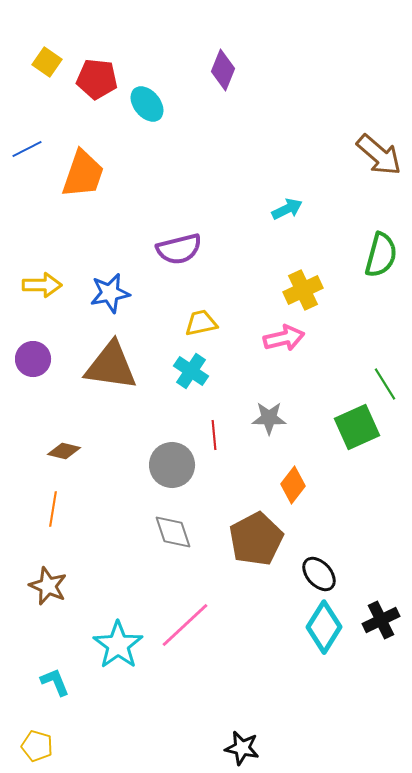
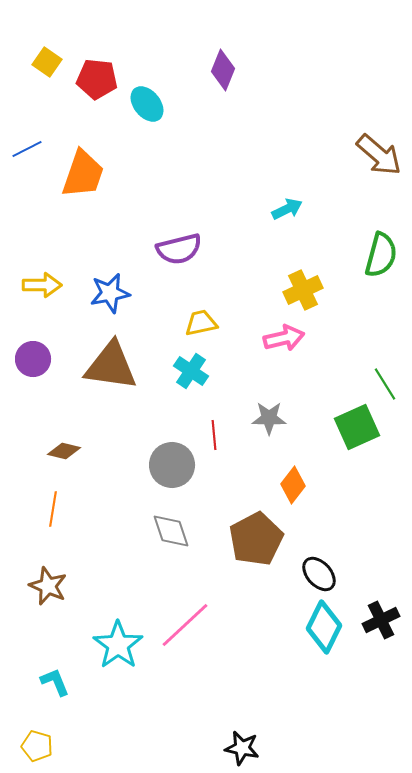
gray diamond: moved 2 px left, 1 px up
cyan diamond: rotated 6 degrees counterclockwise
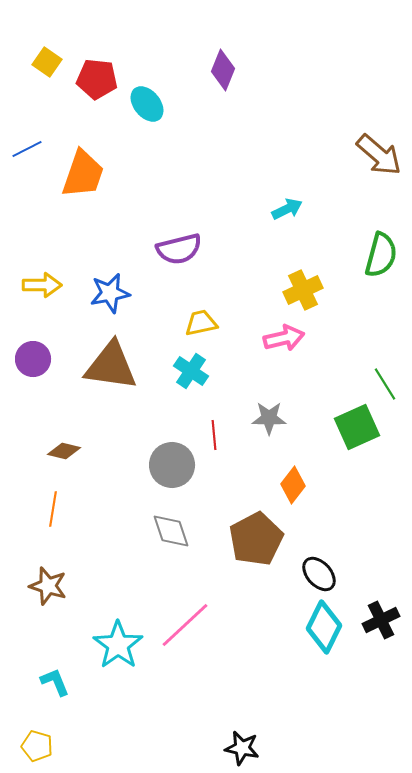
brown star: rotated 6 degrees counterclockwise
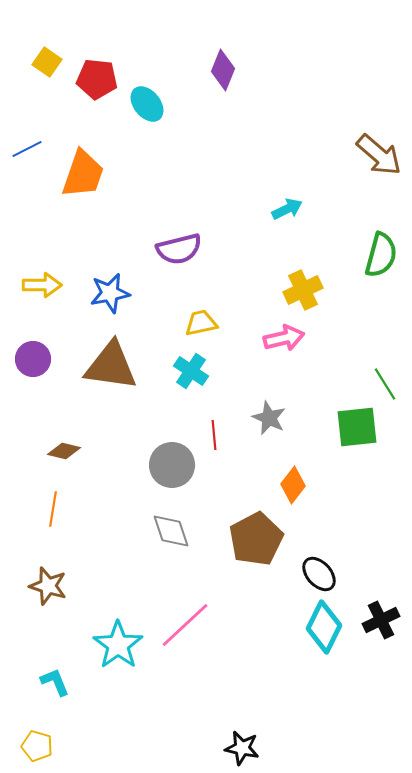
gray star: rotated 24 degrees clockwise
green square: rotated 18 degrees clockwise
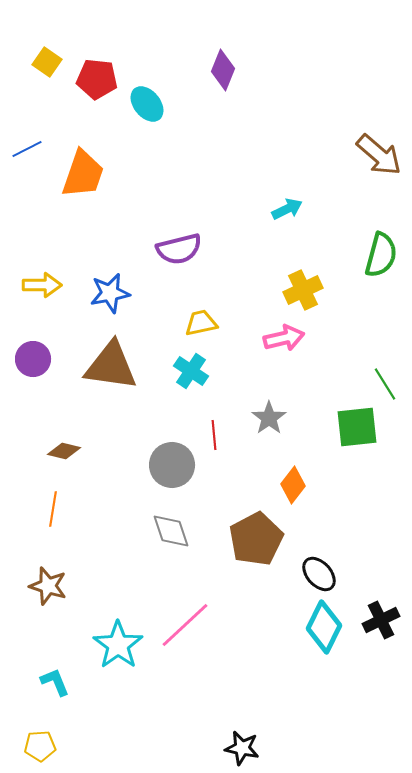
gray star: rotated 12 degrees clockwise
yellow pentagon: moved 3 px right; rotated 20 degrees counterclockwise
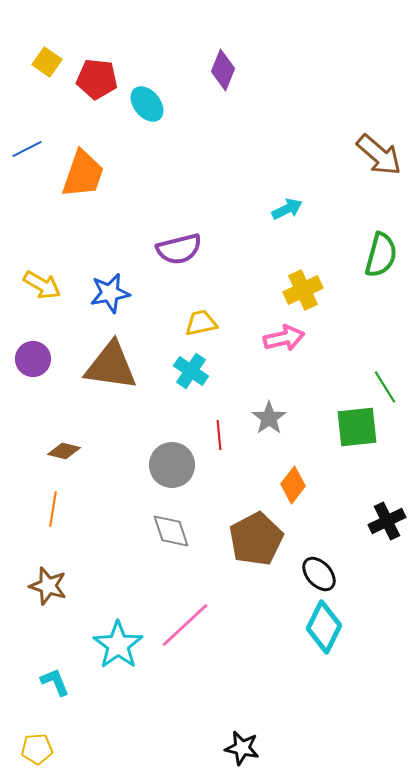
yellow arrow: rotated 30 degrees clockwise
green line: moved 3 px down
red line: moved 5 px right
black cross: moved 6 px right, 99 px up
yellow pentagon: moved 3 px left, 3 px down
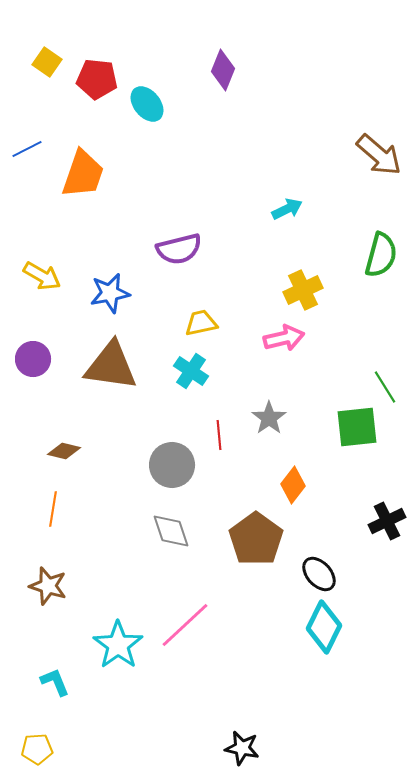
yellow arrow: moved 9 px up
brown pentagon: rotated 8 degrees counterclockwise
